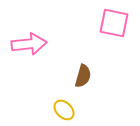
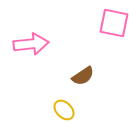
pink arrow: moved 2 px right
brown semicircle: rotated 40 degrees clockwise
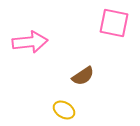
pink arrow: moved 1 px left, 2 px up
yellow ellipse: rotated 15 degrees counterclockwise
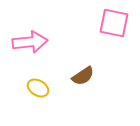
yellow ellipse: moved 26 px left, 22 px up
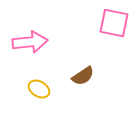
yellow ellipse: moved 1 px right, 1 px down
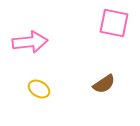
brown semicircle: moved 21 px right, 8 px down
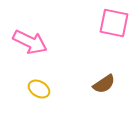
pink arrow: rotated 32 degrees clockwise
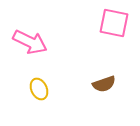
brown semicircle: rotated 15 degrees clockwise
yellow ellipse: rotated 35 degrees clockwise
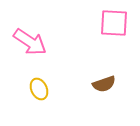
pink square: rotated 8 degrees counterclockwise
pink arrow: rotated 8 degrees clockwise
